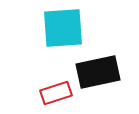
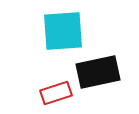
cyan square: moved 3 px down
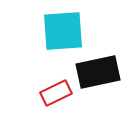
red rectangle: rotated 8 degrees counterclockwise
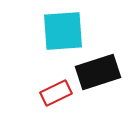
black rectangle: rotated 6 degrees counterclockwise
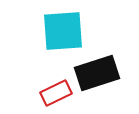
black rectangle: moved 1 px left, 1 px down
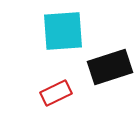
black rectangle: moved 13 px right, 6 px up
